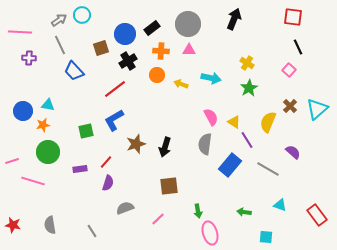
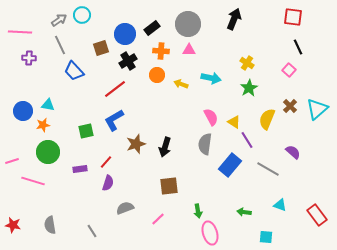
yellow semicircle at (268, 122): moved 1 px left, 3 px up
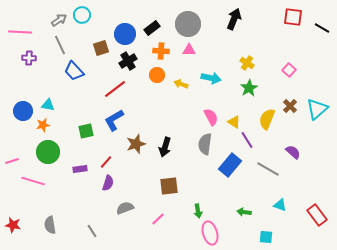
black line at (298, 47): moved 24 px right, 19 px up; rotated 35 degrees counterclockwise
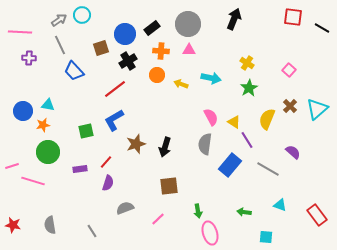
pink line at (12, 161): moved 5 px down
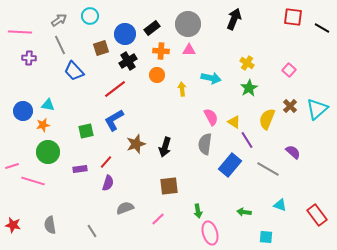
cyan circle at (82, 15): moved 8 px right, 1 px down
yellow arrow at (181, 84): moved 1 px right, 5 px down; rotated 64 degrees clockwise
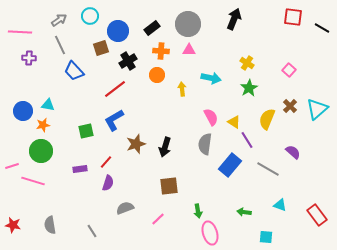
blue circle at (125, 34): moved 7 px left, 3 px up
green circle at (48, 152): moved 7 px left, 1 px up
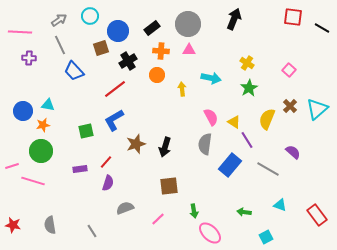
green arrow at (198, 211): moved 4 px left
pink ellipse at (210, 233): rotated 30 degrees counterclockwise
cyan square at (266, 237): rotated 32 degrees counterclockwise
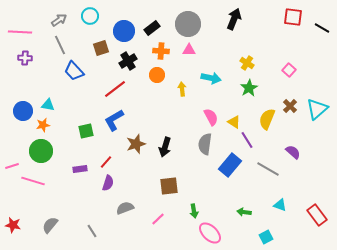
blue circle at (118, 31): moved 6 px right
purple cross at (29, 58): moved 4 px left
gray semicircle at (50, 225): rotated 48 degrees clockwise
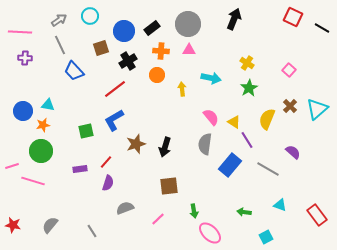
red square at (293, 17): rotated 18 degrees clockwise
pink semicircle at (211, 117): rotated 12 degrees counterclockwise
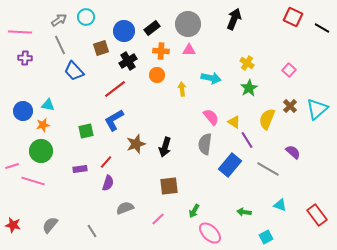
cyan circle at (90, 16): moved 4 px left, 1 px down
green arrow at (194, 211): rotated 40 degrees clockwise
